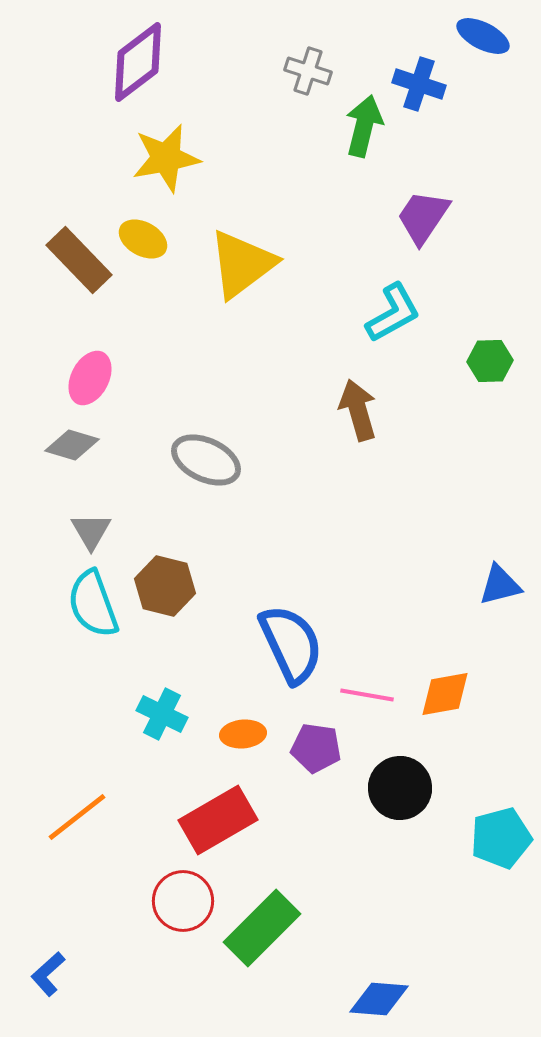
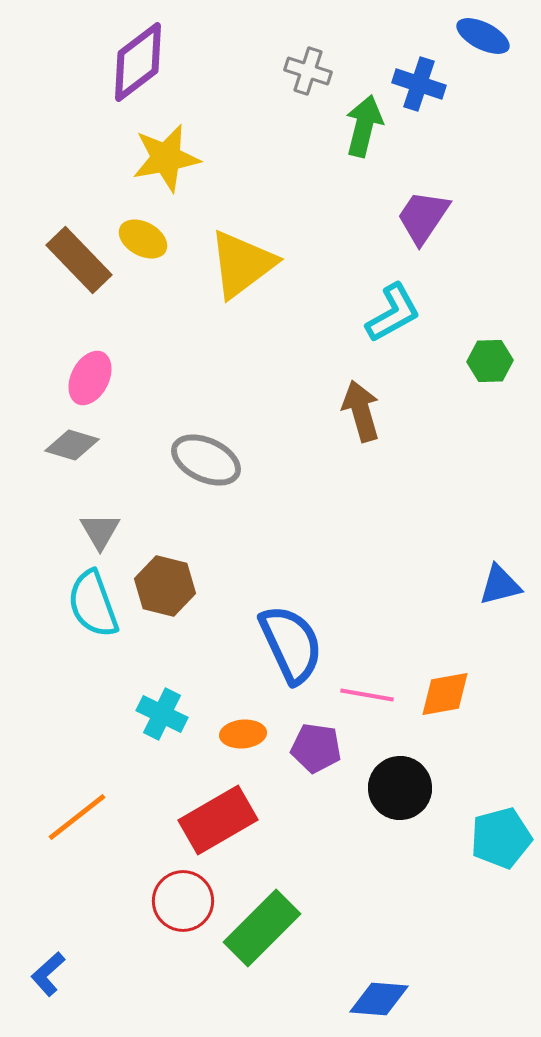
brown arrow: moved 3 px right, 1 px down
gray triangle: moved 9 px right
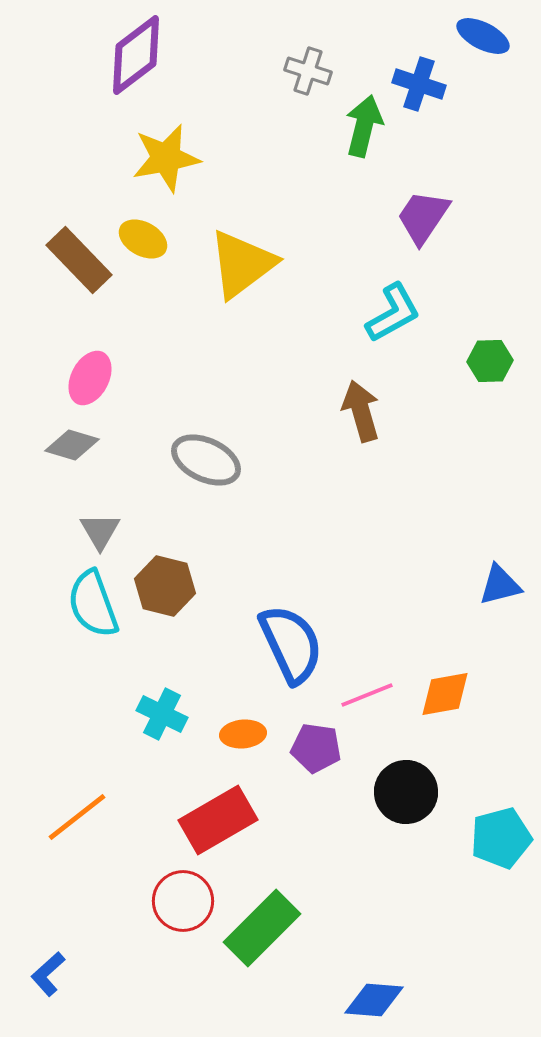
purple diamond: moved 2 px left, 7 px up
pink line: rotated 32 degrees counterclockwise
black circle: moved 6 px right, 4 px down
blue diamond: moved 5 px left, 1 px down
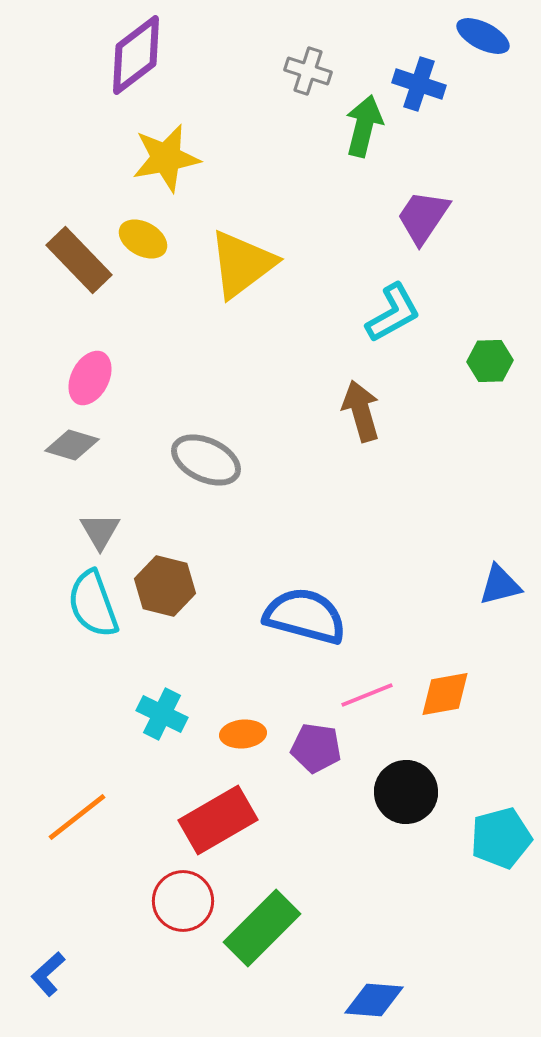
blue semicircle: moved 14 px right, 28 px up; rotated 50 degrees counterclockwise
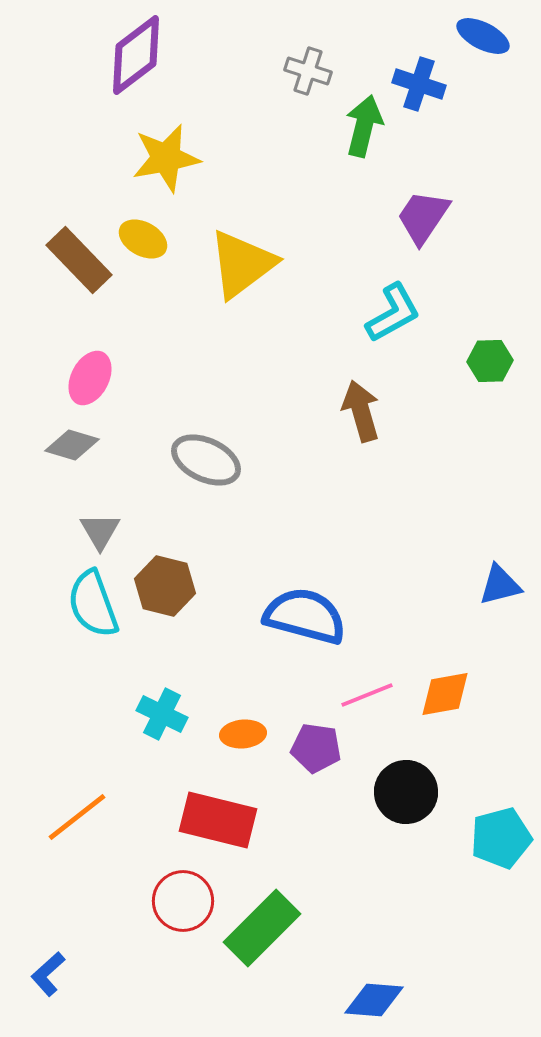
red rectangle: rotated 44 degrees clockwise
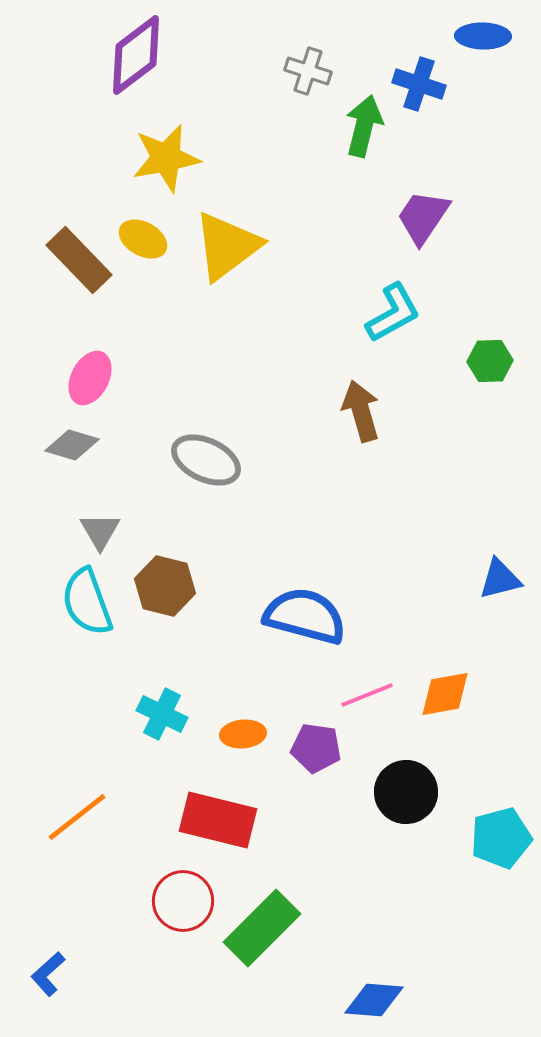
blue ellipse: rotated 26 degrees counterclockwise
yellow triangle: moved 15 px left, 18 px up
blue triangle: moved 6 px up
cyan semicircle: moved 6 px left, 2 px up
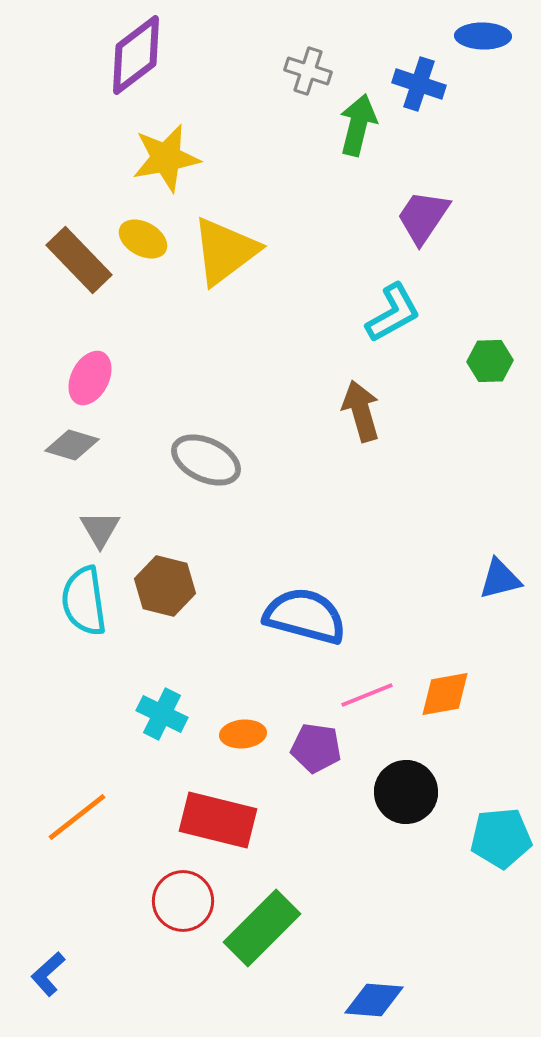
green arrow: moved 6 px left, 1 px up
yellow triangle: moved 2 px left, 5 px down
gray triangle: moved 2 px up
cyan semicircle: moved 3 px left, 1 px up; rotated 12 degrees clockwise
cyan pentagon: rotated 10 degrees clockwise
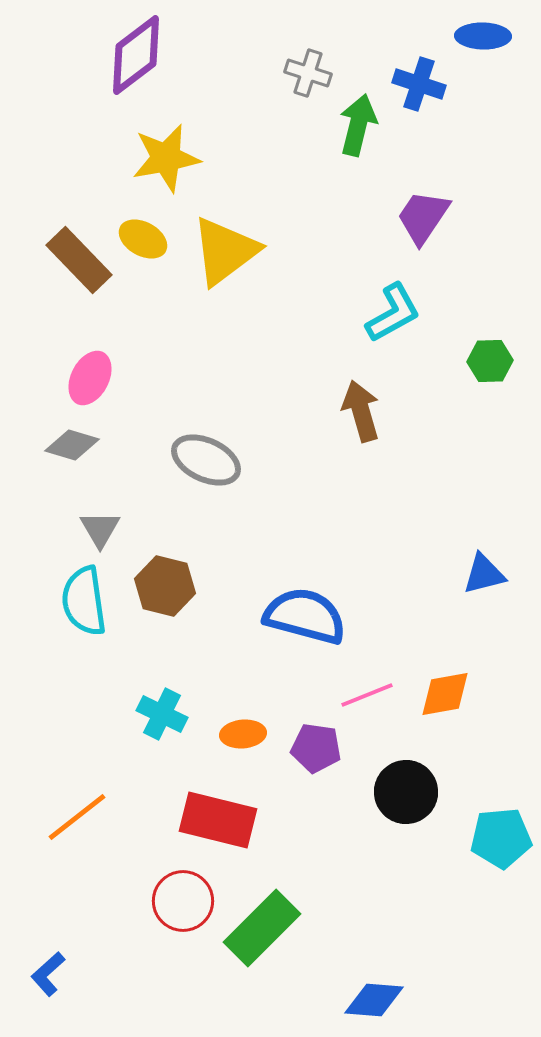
gray cross: moved 2 px down
blue triangle: moved 16 px left, 5 px up
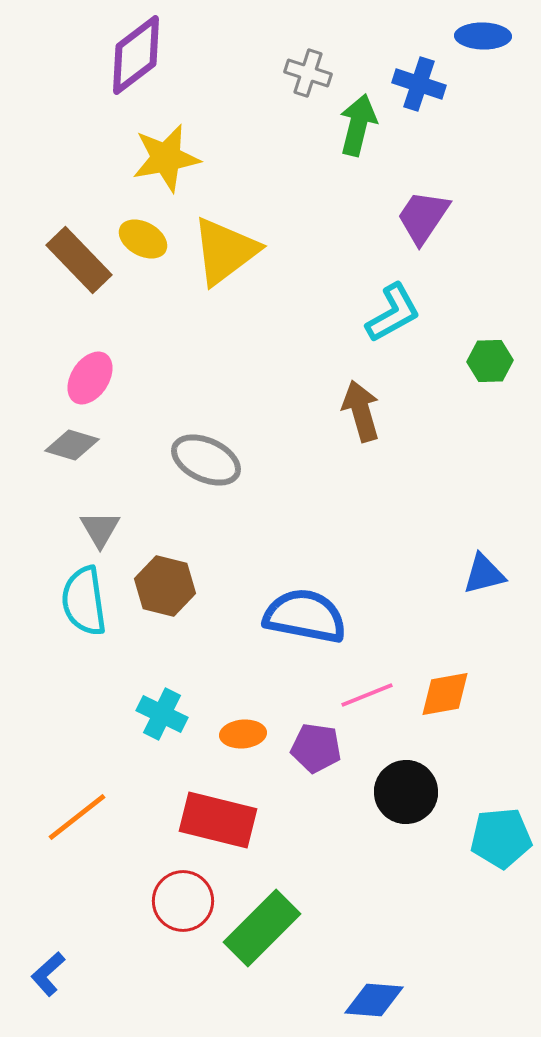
pink ellipse: rotated 6 degrees clockwise
blue semicircle: rotated 4 degrees counterclockwise
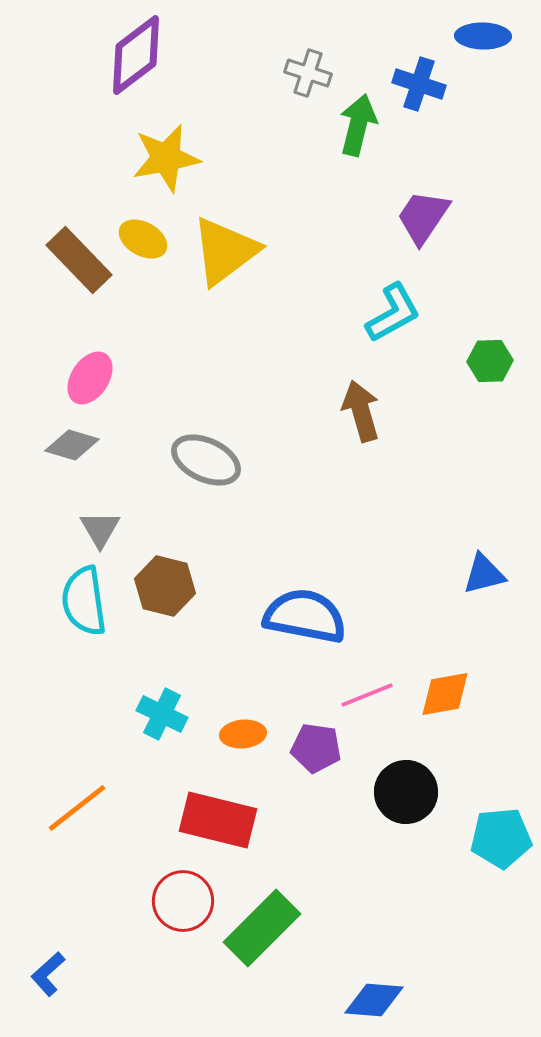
orange line: moved 9 px up
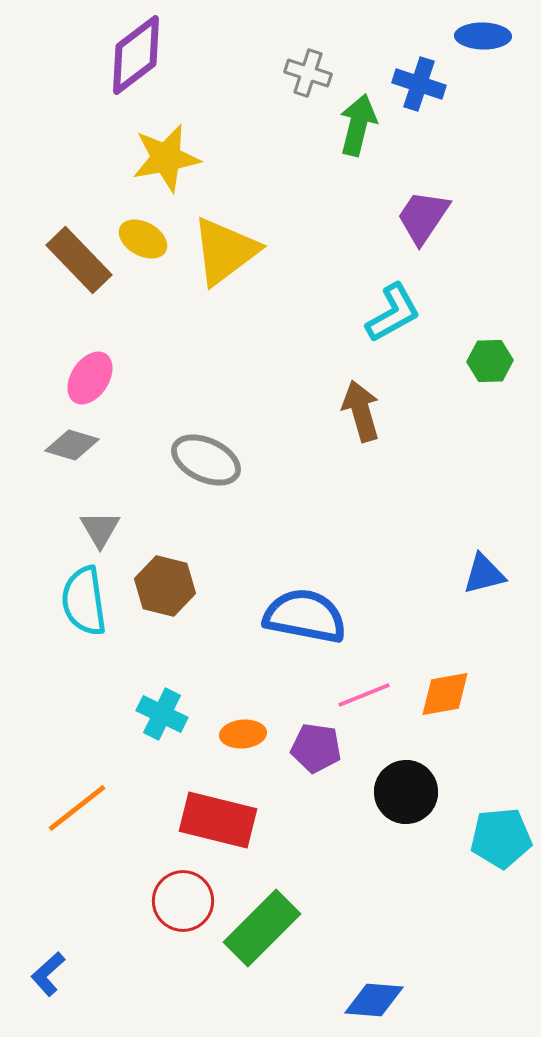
pink line: moved 3 px left
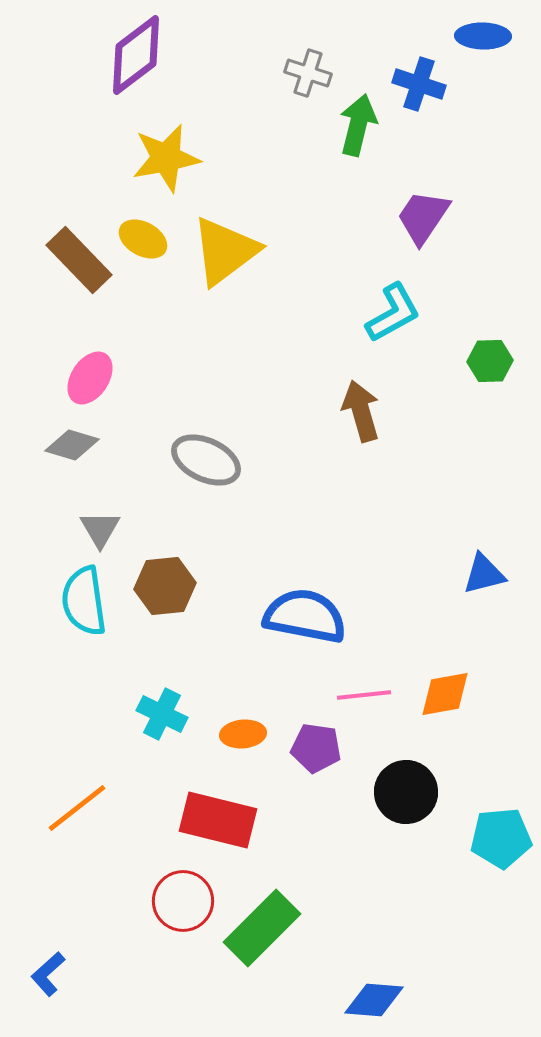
brown hexagon: rotated 20 degrees counterclockwise
pink line: rotated 16 degrees clockwise
